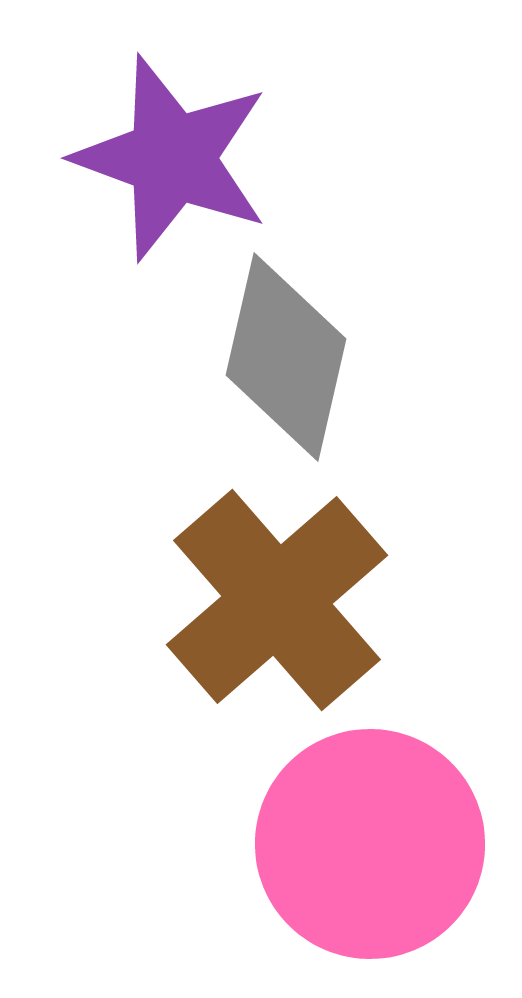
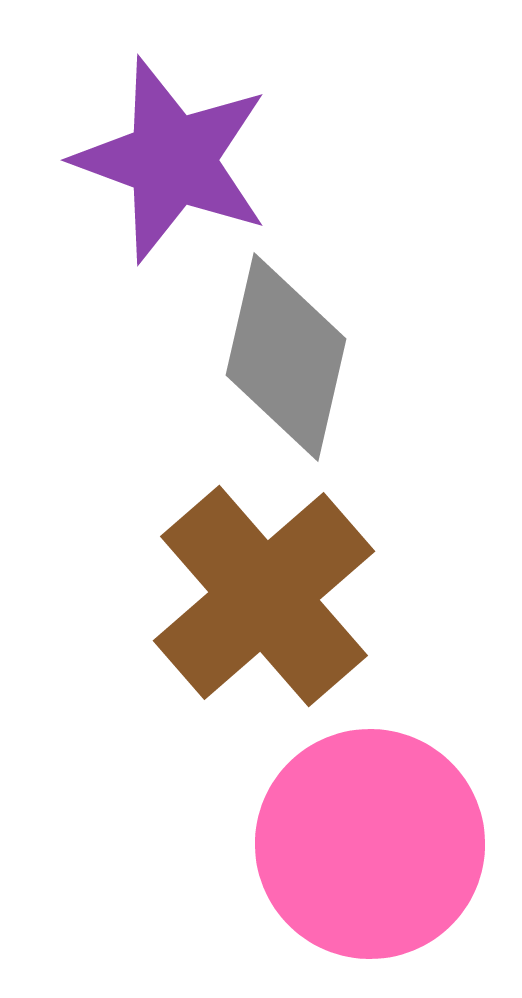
purple star: moved 2 px down
brown cross: moved 13 px left, 4 px up
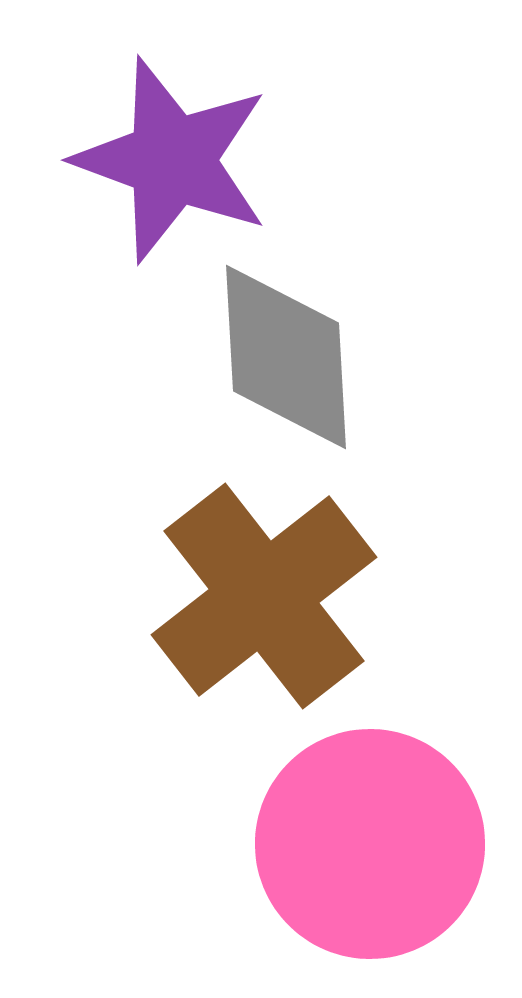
gray diamond: rotated 16 degrees counterclockwise
brown cross: rotated 3 degrees clockwise
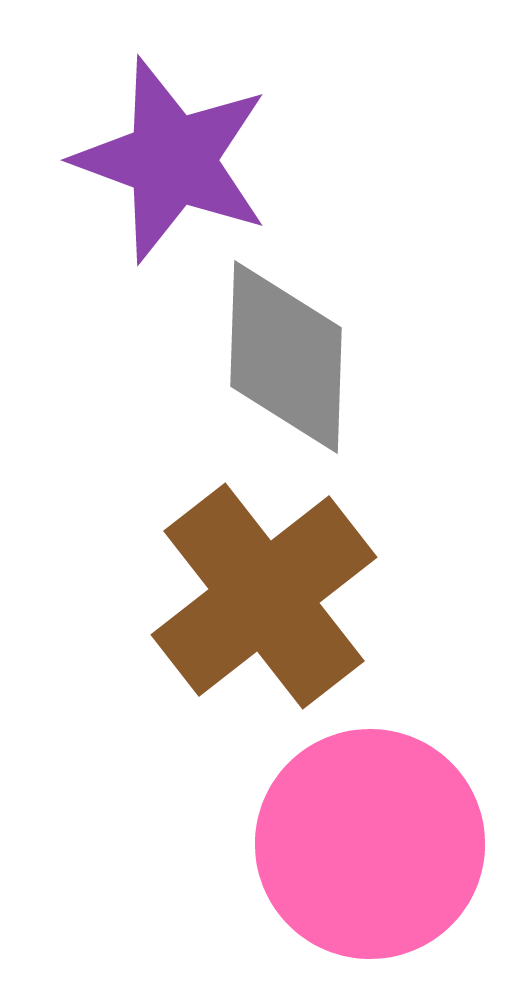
gray diamond: rotated 5 degrees clockwise
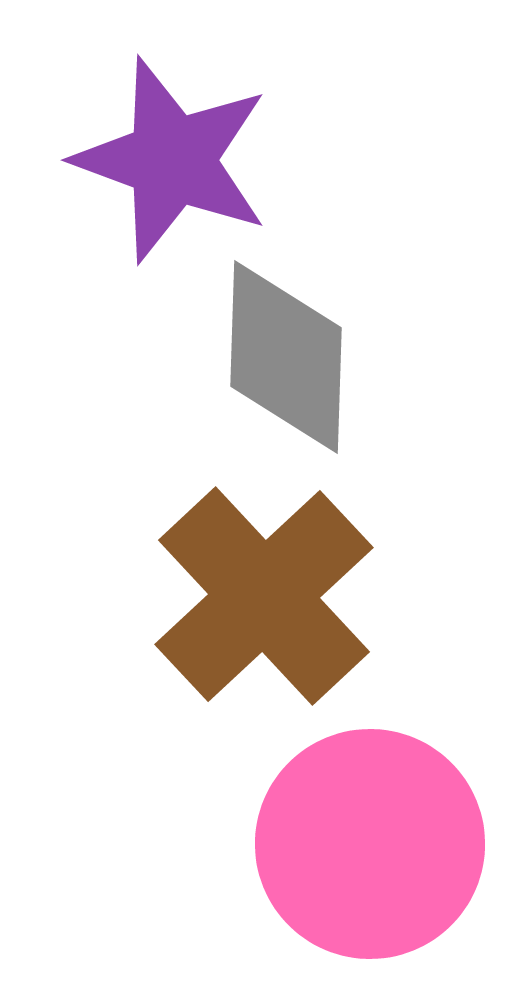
brown cross: rotated 5 degrees counterclockwise
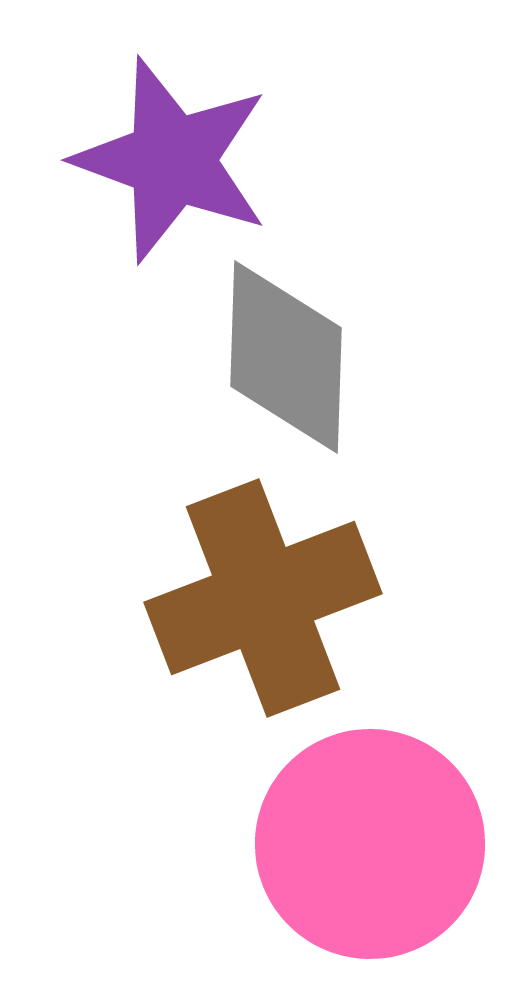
brown cross: moved 1 px left, 2 px down; rotated 22 degrees clockwise
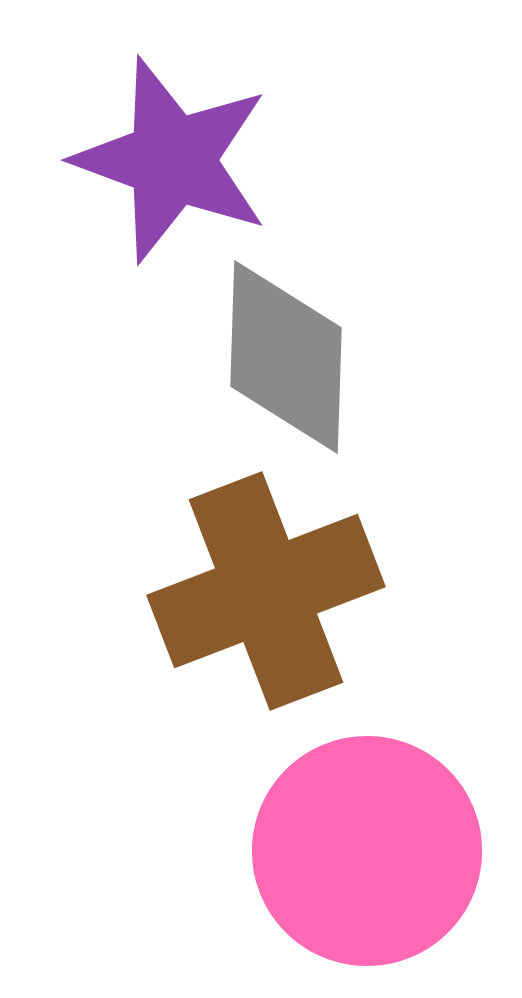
brown cross: moved 3 px right, 7 px up
pink circle: moved 3 px left, 7 px down
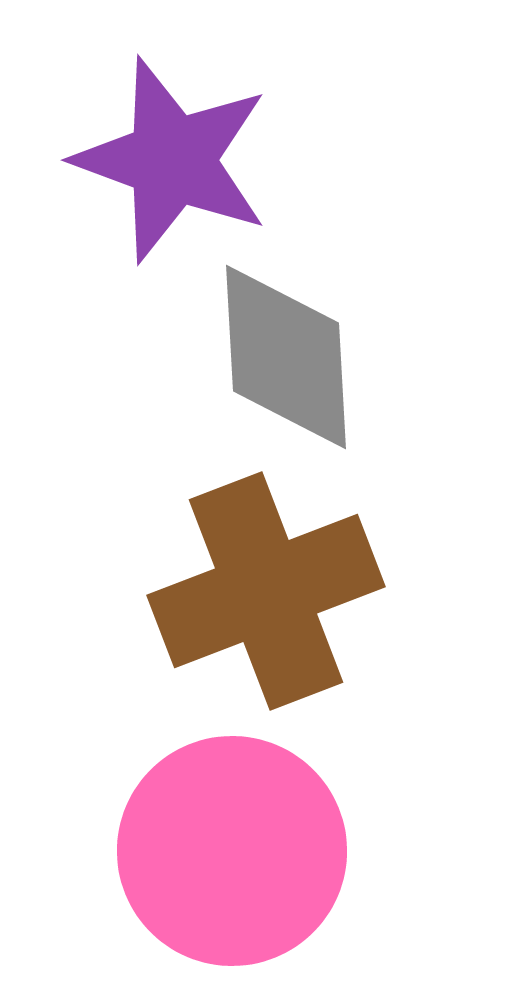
gray diamond: rotated 5 degrees counterclockwise
pink circle: moved 135 px left
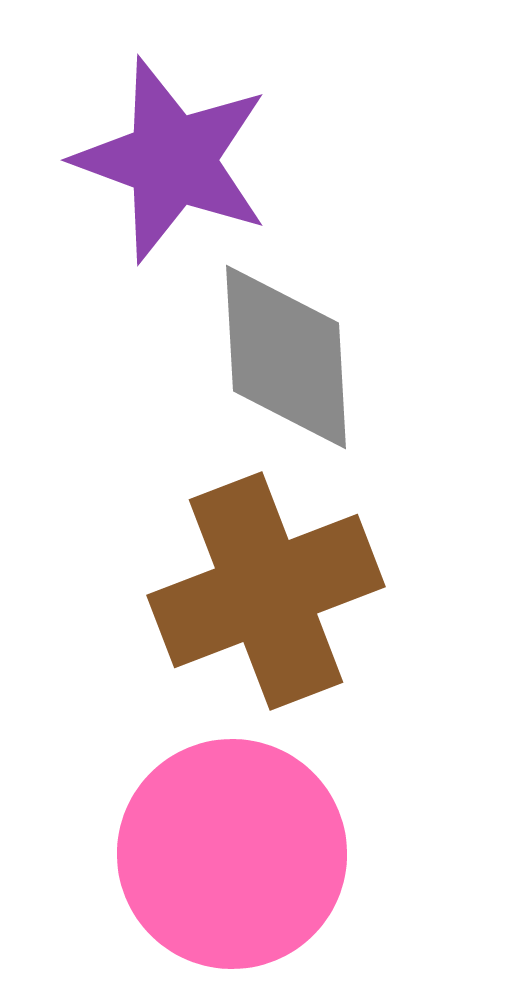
pink circle: moved 3 px down
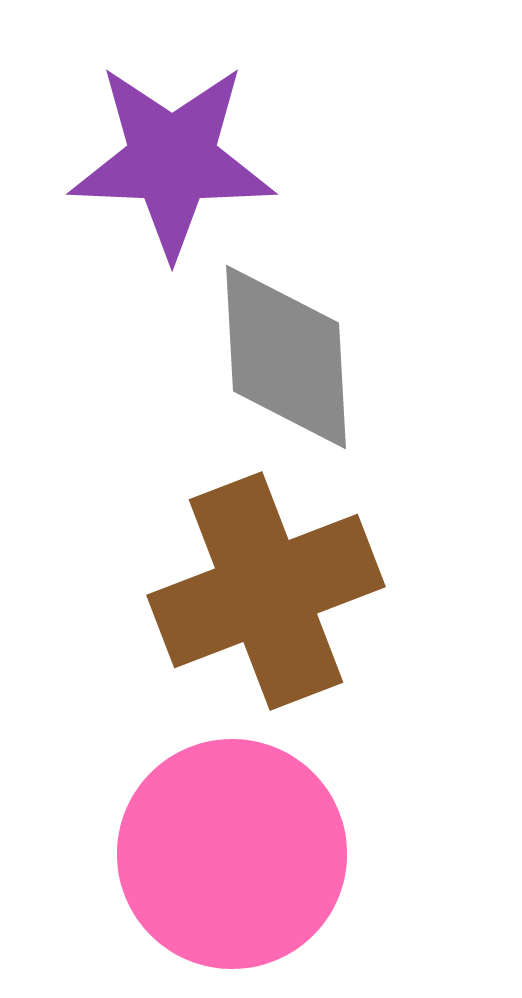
purple star: rotated 18 degrees counterclockwise
